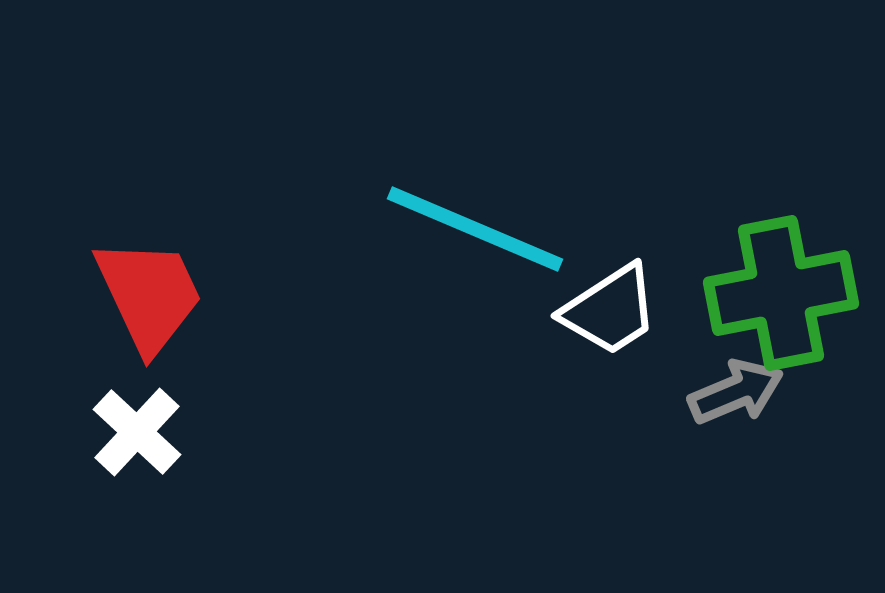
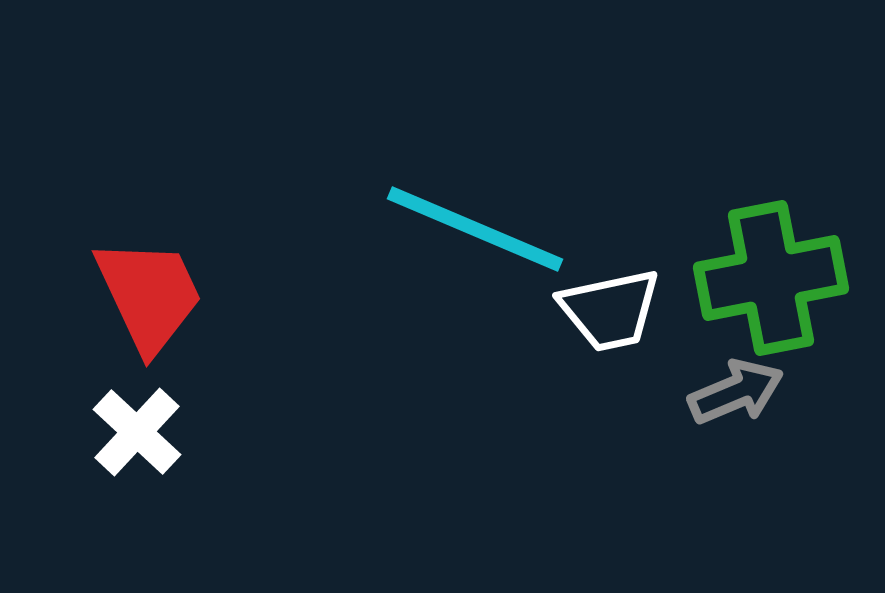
green cross: moved 10 px left, 15 px up
white trapezoid: rotated 21 degrees clockwise
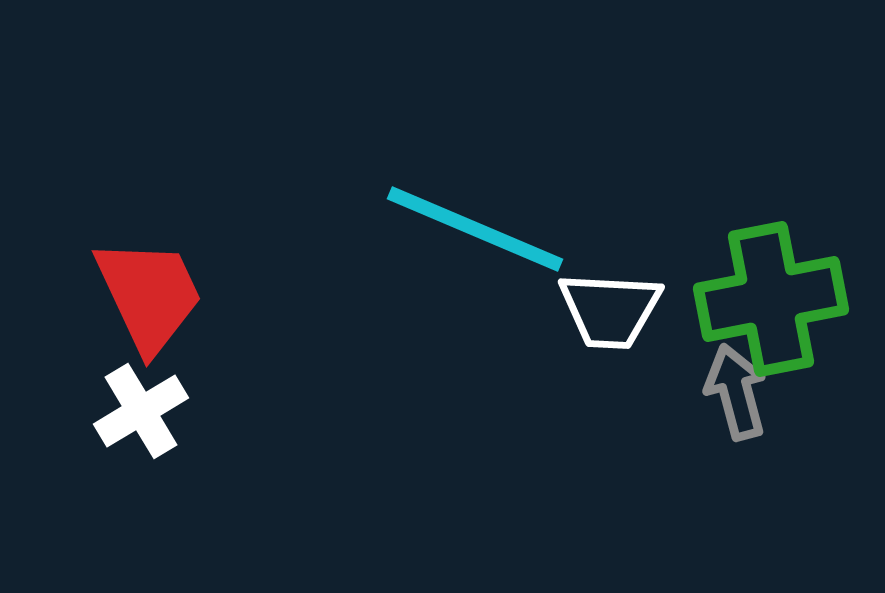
green cross: moved 21 px down
white trapezoid: rotated 15 degrees clockwise
gray arrow: rotated 82 degrees counterclockwise
white cross: moved 4 px right, 21 px up; rotated 16 degrees clockwise
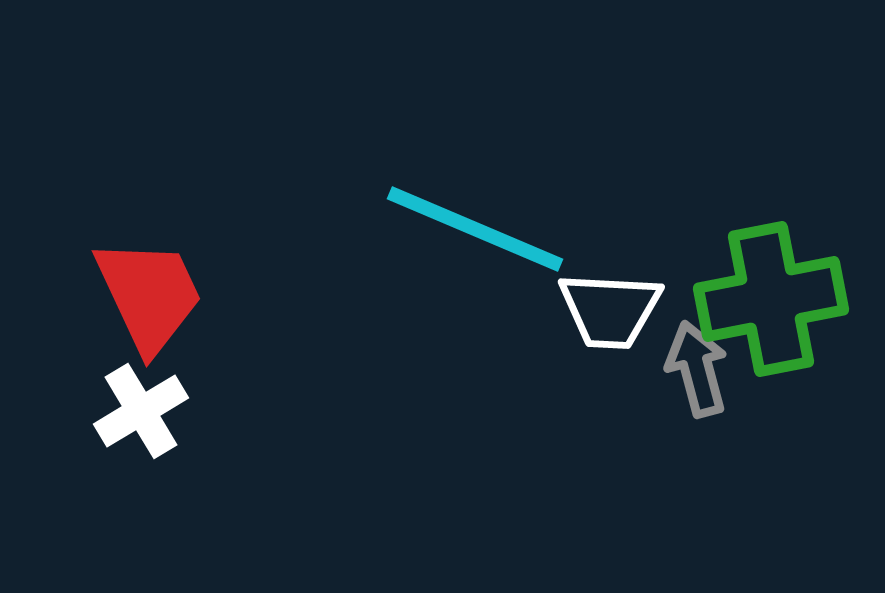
gray arrow: moved 39 px left, 23 px up
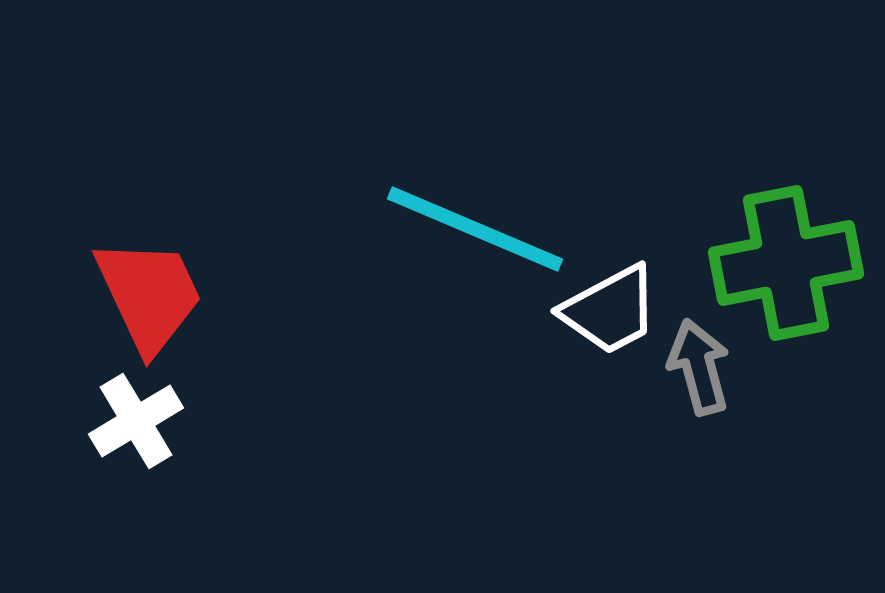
green cross: moved 15 px right, 36 px up
white trapezoid: rotated 31 degrees counterclockwise
gray arrow: moved 2 px right, 2 px up
white cross: moved 5 px left, 10 px down
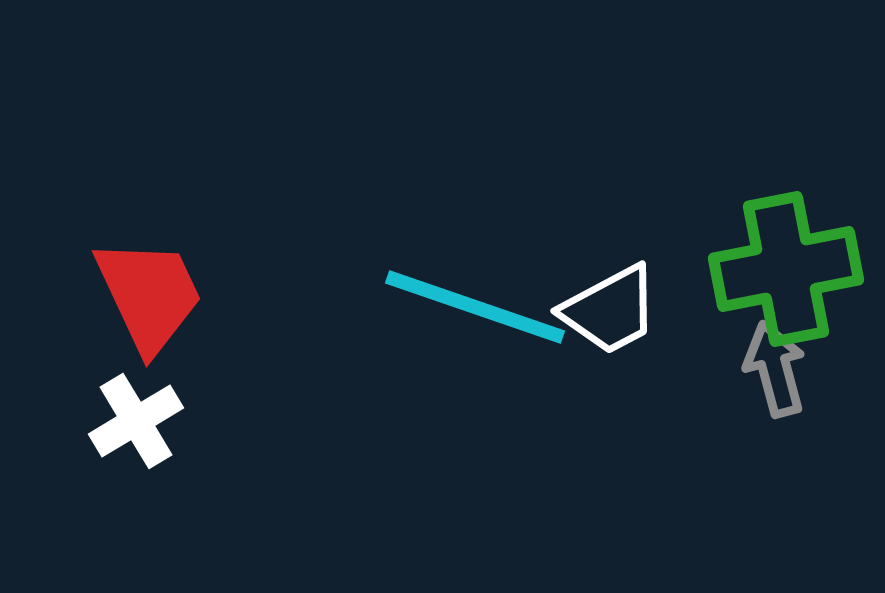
cyan line: moved 78 px down; rotated 4 degrees counterclockwise
green cross: moved 6 px down
gray arrow: moved 76 px right, 2 px down
